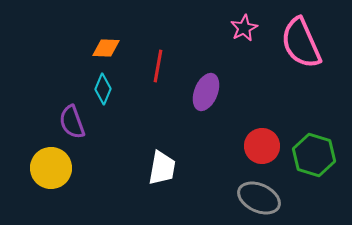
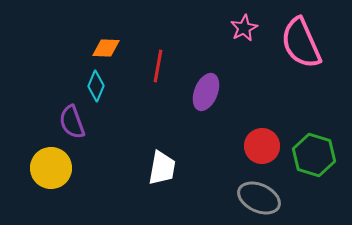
cyan diamond: moved 7 px left, 3 px up
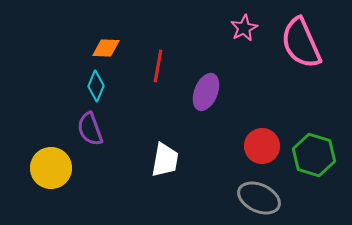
purple semicircle: moved 18 px right, 7 px down
white trapezoid: moved 3 px right, 8 px up
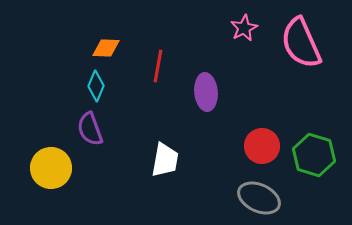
purple ellipse: rotated 27 degrees counterclockwise
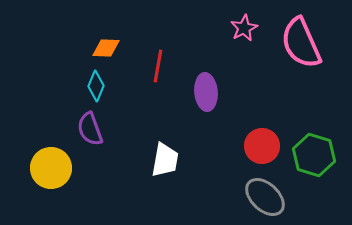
gray ellipse: moved 6 px right, 1 px up; rotated 18 degrees clockwise
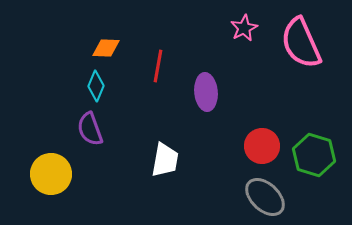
yellow circle: moved 6 px down
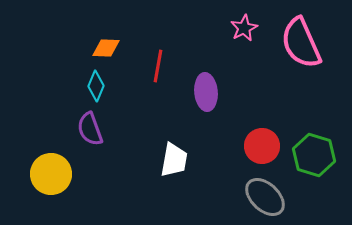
white trapezoid: moved 9 px right
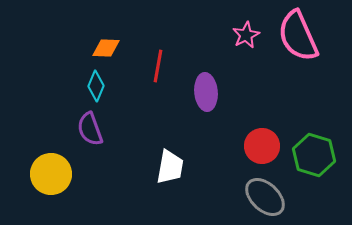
pink star: moved 2 px right, 7 px down
pink semicircle: moved 3 px left, 7 px up
white trapezoid: moved 4 px left, 7 px down
